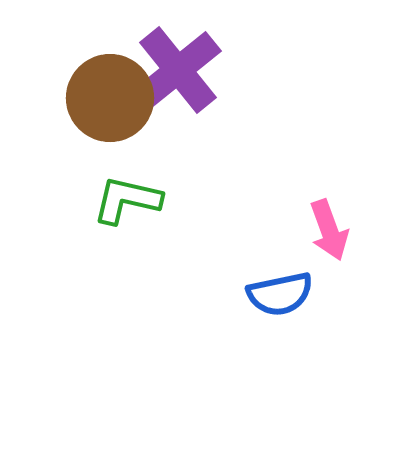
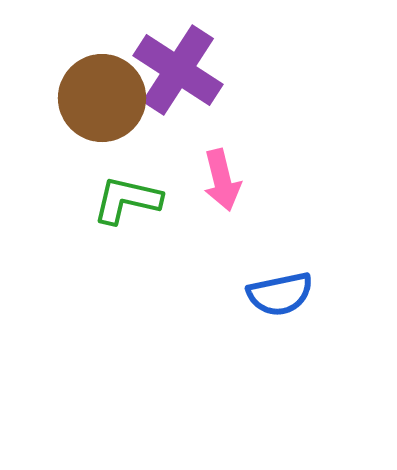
purple cross: rotated 18 degrees counterclockwise
brown circle: moved 8 px left
pink arrow: moved 107 px left, 50 px up; rotated 6 degrees clockwise
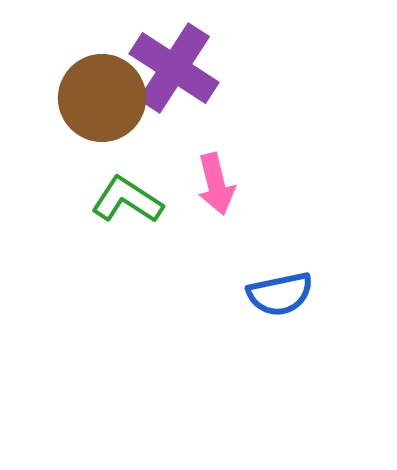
purple cross: moved 4 px left, 2 px up
pink arrow: moved 6 px left, 4 px down
green L-shape: rotated 20 degrees clockwise
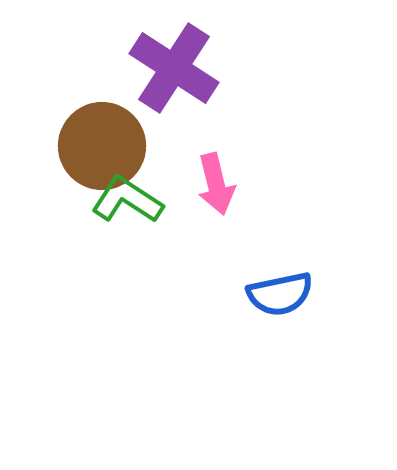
brown circle: moved 48 px down
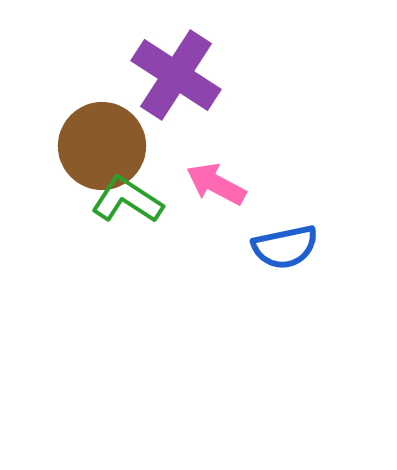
purple cross: moved 2 px right, 7 px down
pink arrow: rotated 132 degrees clockwise
blue semicircle: moved 5 px right, 47 px up
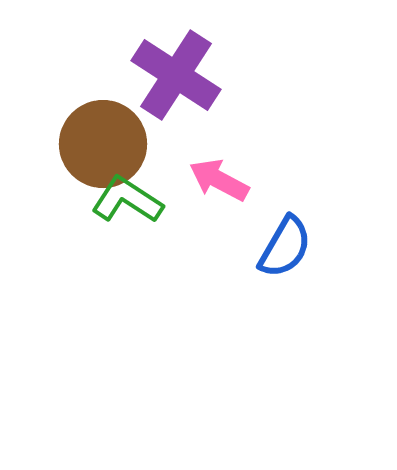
brown circle: moved 1 px right, 2 px up
pink arrow: moved 3 px right, 4 px up
blue semicircle: rotated 48 degrees counterclockwise
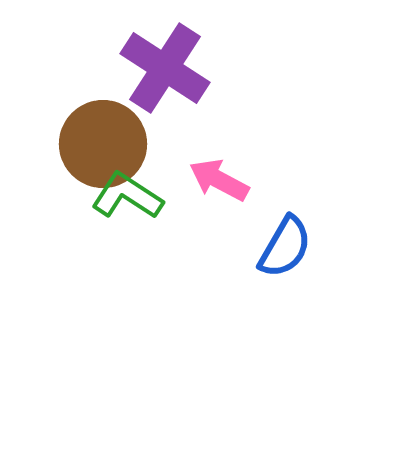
purple cross: moved 11 px left, 7 px up
green L-shape: moved 4 px up
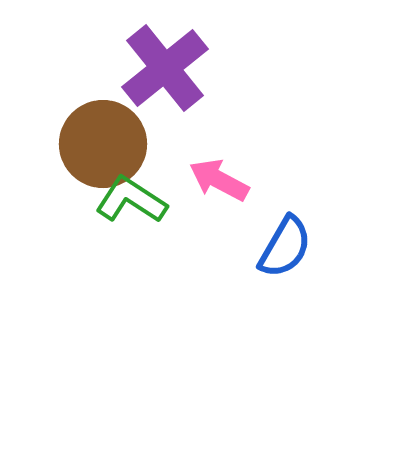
purple cross: rotated 18 degrees clockwise
green L-shape: moved 4 px right, 4 px down
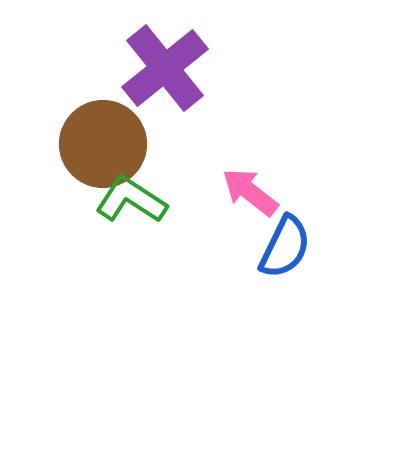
pink arrow: moved 31 px right, 12 px down; rotated 10 degrees clockwise
blue semicircle: rotated 4 degrees counterclockwise
